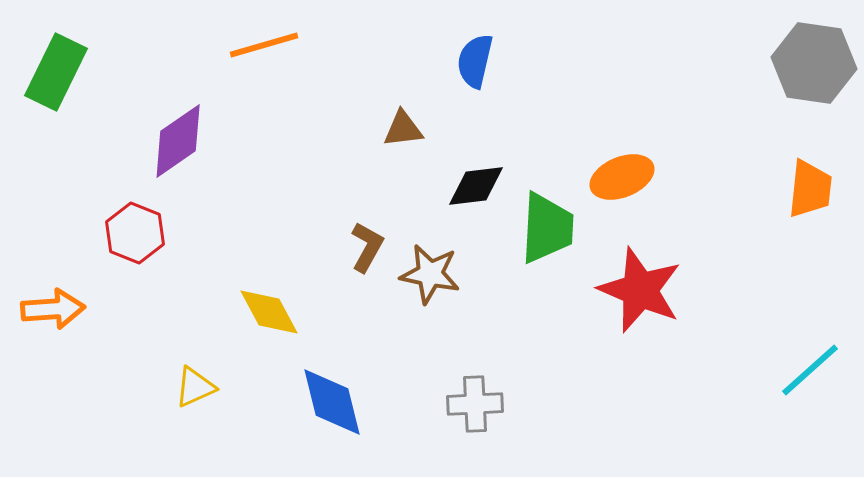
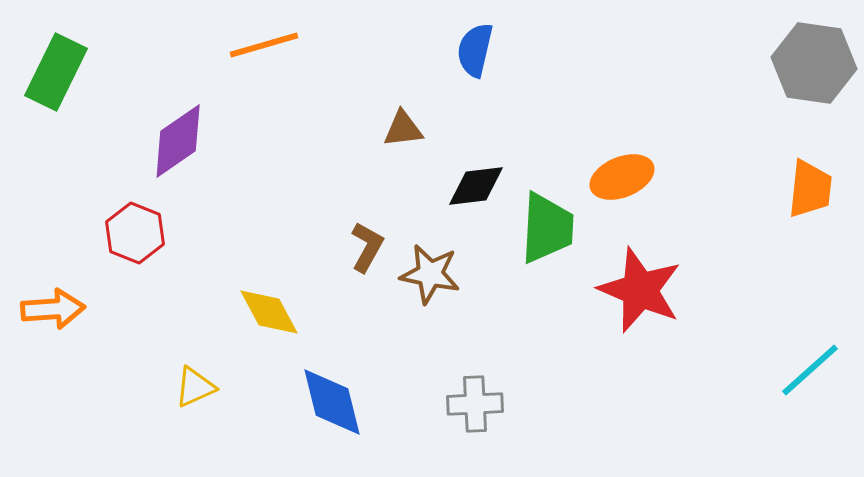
blue semicircle: moved 11 px up
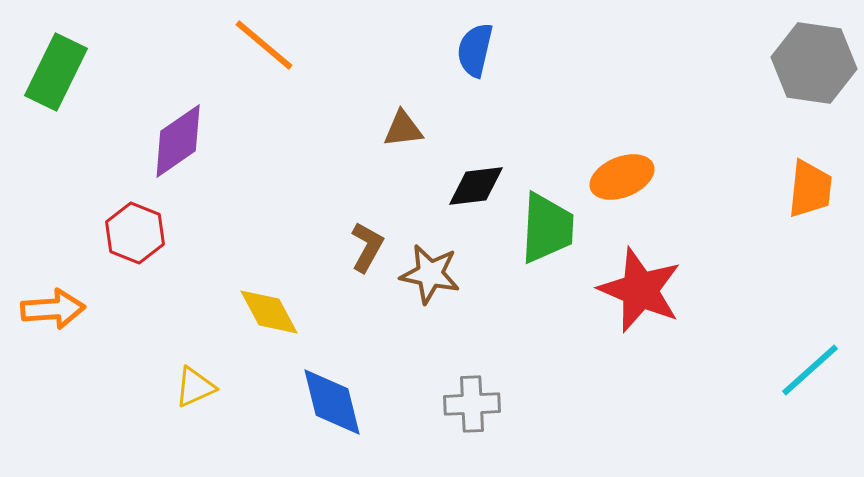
orange line: rotated 56 degrees clockwise
gray cross: moved 3 px left
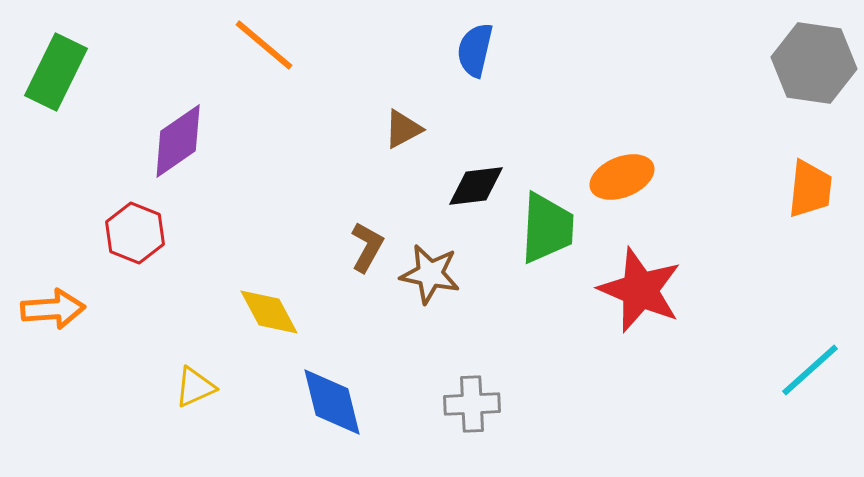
brown triangle: rotated 21 degrees counterclockwise
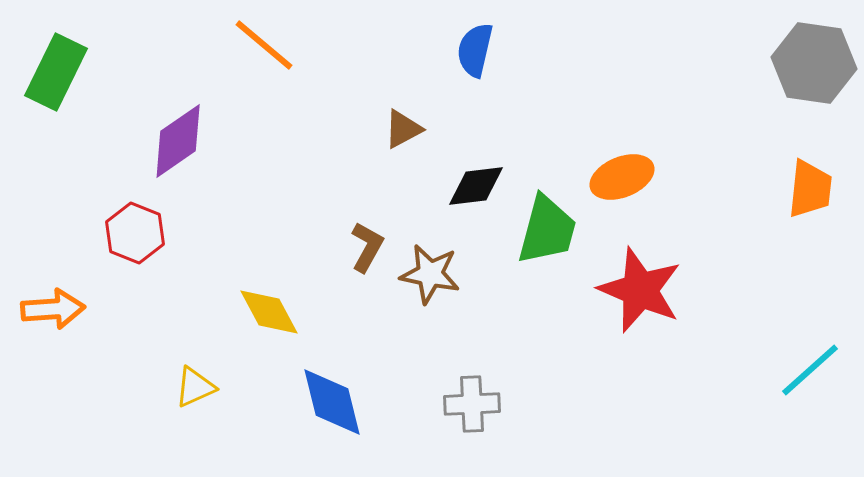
green trapezoid: moved 2 px down; rotated 12 degrees clockwise
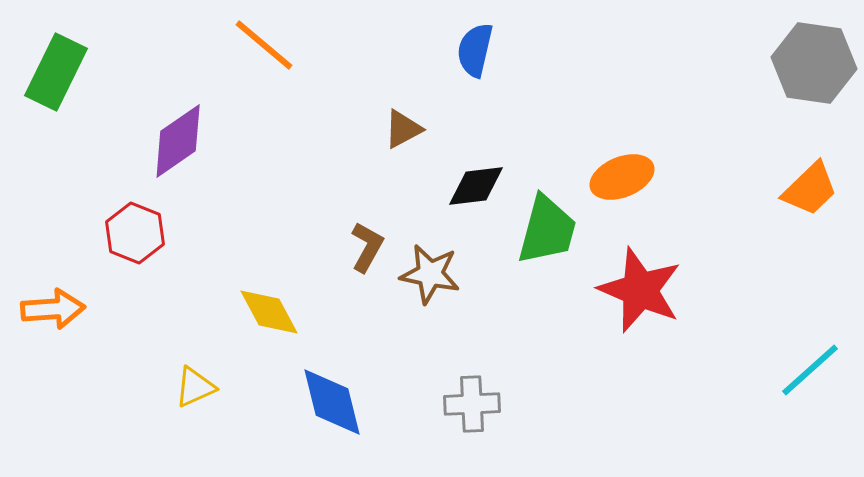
orange trapezoid: rotated 40 degrees clockwise
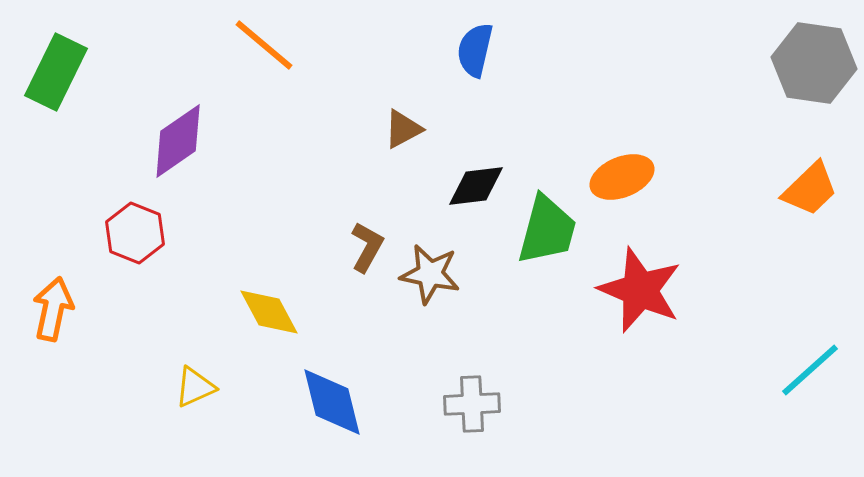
orange arrow: rotated 74 degrees counterclockwise
